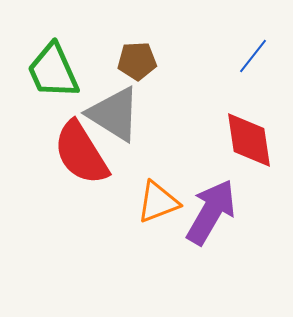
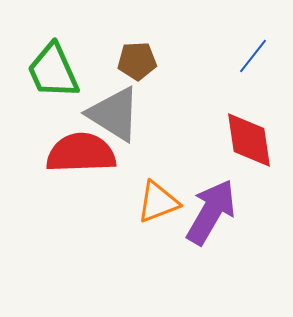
red semicircle: rotated 120 degrees clockwise
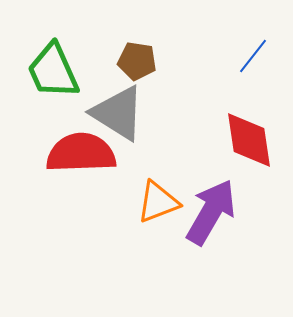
brown pentagon: rotated 12 degrees clockwise
gray triangle: moved 4 px right, 1 px up
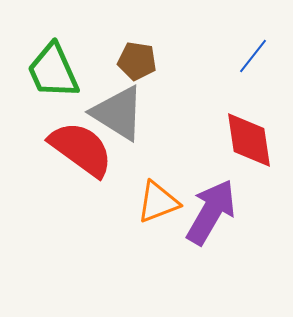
red semicircle: moved 4 px up; rotated 38 degrees clockwise
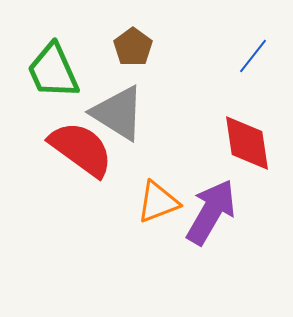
brown pentagon: moved 4 px left, 14 px up; rotated 27 degrees clockwise
red diamond: moved 2 px left, 3 px down
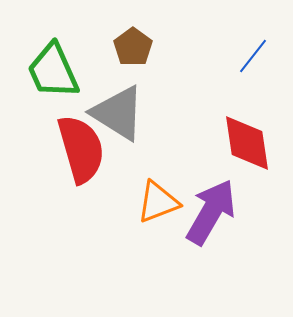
red semicircle: rotated 38 degrees clockwise
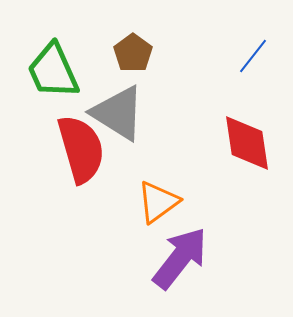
brown pentagon: moved 6 px down
orange triangle: rotated 15 degrees counterclockwise
purple arrow: moved 31 px left, 46 px down; rotated 8 degrees clockwise
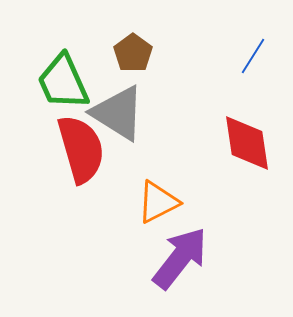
blue line: rotated 6 degrees counterclockwise
green trapezoid: moved 10 px right, 11 px down
orange triangle: rotated 9 degrees clockwise
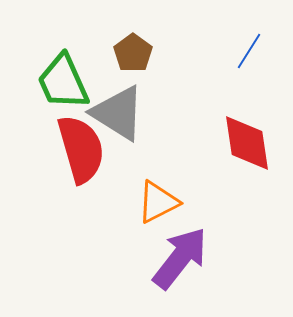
blue line: moved 4 px left, 5 px up
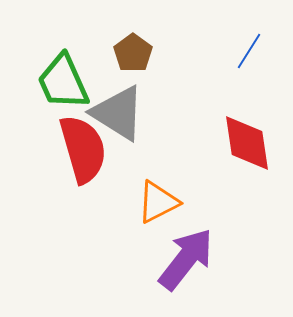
red semicircle: moved 2 px right
purple arrow: moved 6 px right, 1 px down
